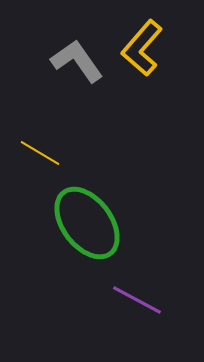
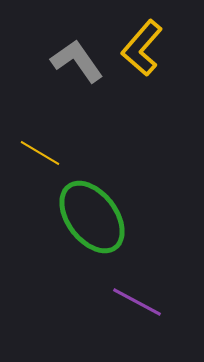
green ellipse: moved 5 px right, 6 px up
purple line: moved 2 px down
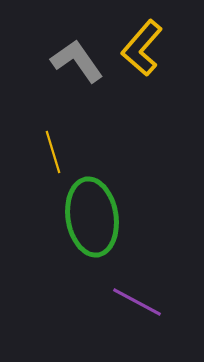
yellow line: moved 13 px right, 1 px up; rotated 42 degrees clockwise
green ellipse: rotated 28 degrees clockwise
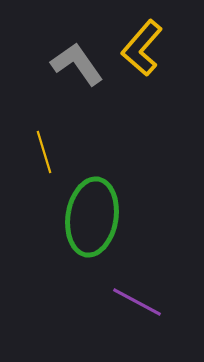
gray L-shape: moved 3 px down
yellow line: moved 9 px left
green ellipse: rotated 18 degrees clockwise
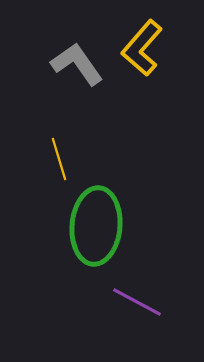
yellow line: moved 15 px right, 7 px down
green ellipse: moved 4 px right, 9 px down; rotated 4 degrees counterclockwise
